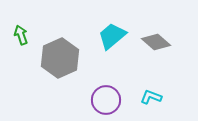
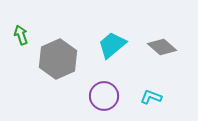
cyan trapezoid: moved 9 px down
gray diamond: moved 6 px right, 5 px down
gray hexagon: moved 2 px left, 1 px down
purple circle: moved 2 px left, 4 px up
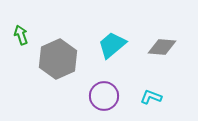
gray diamond: rotated 36 degrees counterclockwise
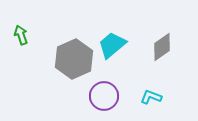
gray diamond: rotated 40 degrees counterclockwise
gray hexagon: moved 16 px right
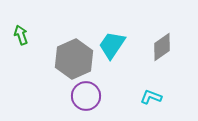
cyan trapezoid: rotated 16 degrees counterclockwise
purple circle: moved 18 px left
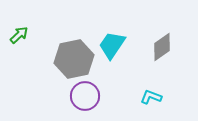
green arrow: moved 2 px left; rotated 66 degrees clockwise
gray hexagon: rotated 12 degrees clockwise
purple circle: moved 1 px left
